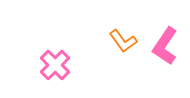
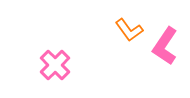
orange L-shape: moved 6 px right, 11 px up
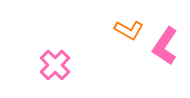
orange L-shape: rotated 24 degrees counterclockwise
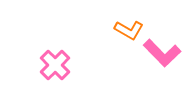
pink L-shape: moved 3 px left, 7 px down; rotated 78 degrees counterclockwise
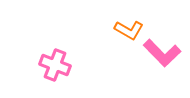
pink cross: rotated 24 degrees counterclockwise
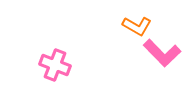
orange L-shape: moved 8 px right, 4 px up
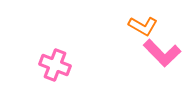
orange L-shape: moved 6 px right
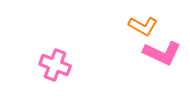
pink L-shape: rotated 21 degrees counterclockwise
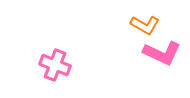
orange L-shape: moved 2 px right, 1 px up
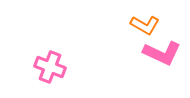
pink cross: moved 5 px left, 2 px down
